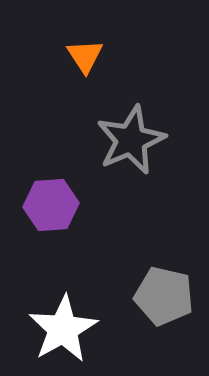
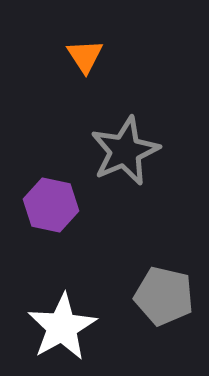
gray star: moved 6 px left, 11 px down
purple hexagon: rotated 16 degrees clockwise
white star: moved 1 px left, 2 px up
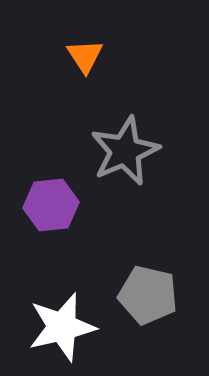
purple hexagon: rotated 18 degrees counterclockwise
gray pentagon: moved 16 px left, 1 px up
white star: rotated 16 degrees clockwise
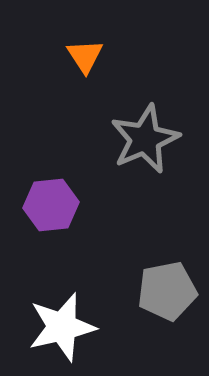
gray star: moved 20 px right, 12 px up
gray pentagon: moved 19 px right, 4 px up; rotated 24 degrees counterclockwise
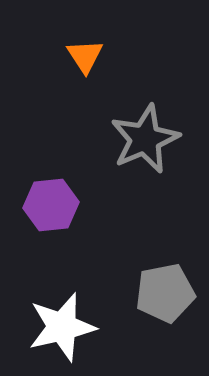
gray pentagon: moved 2 px left, 2 px down
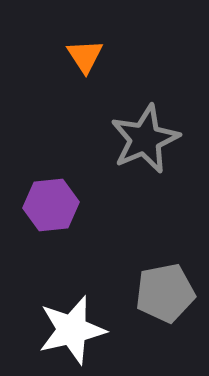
white star: moved 10 px right, 3 px down
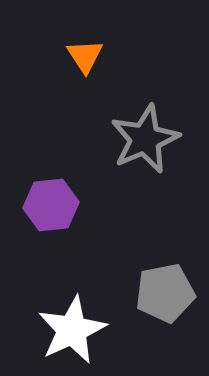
white star: rotated 12 degrees counterclockwise
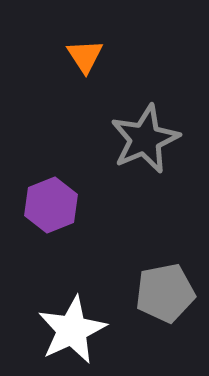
purple hexagon: rotated 16 degrees counterclockwise
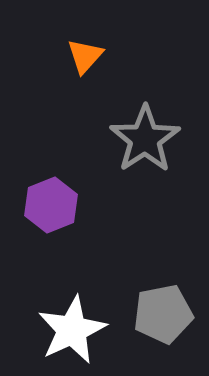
orange triangle: rotated 15 degrees clockwise
gray star: rotated 10 degrees counterclockwise
gray pentagon: moved 2 px left, 21 px down
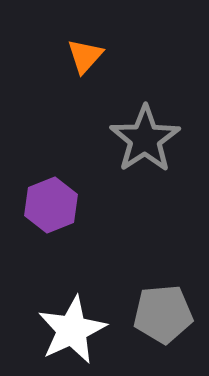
gray pentagon: rotated 6 degrees clockwise
